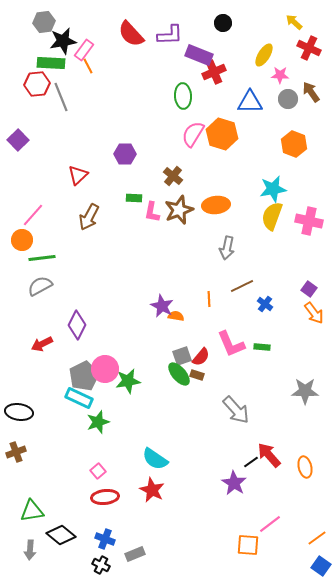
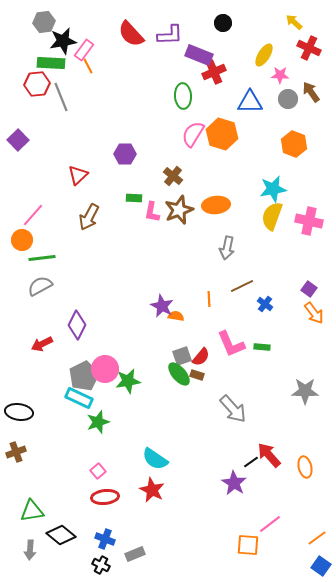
gray arrow at (236, 410): moved 3 px left, 1 px up
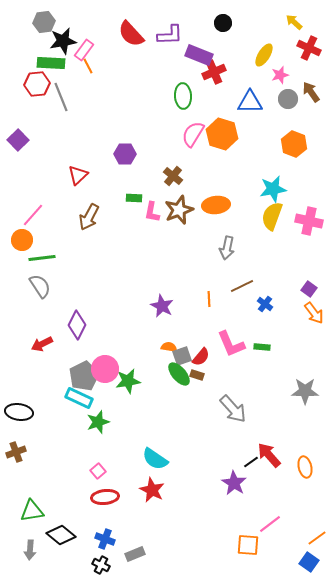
pink star at (280, 75): rotated 18 degrees counterclockwise
gray semicircle at (40, 286): rotated 85 degrees clockwise
orange semicircle at (176, 316): moved 7 px left, 31 px down
blue square at (321, 566): moved 12 px left, 4 px up
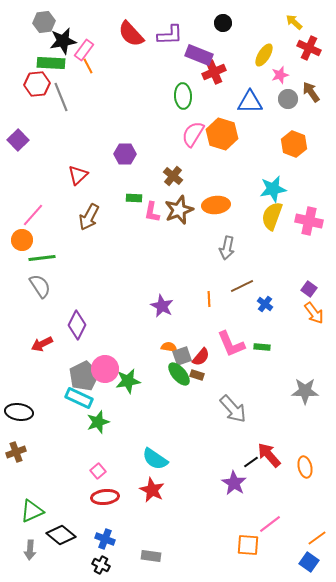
green triangle at (32, 511): rotated 15 degrees counterclockwise
gray rectangle at (135, 554): moved 16 px right, 2 px down; rotated 30 degrees clockwise
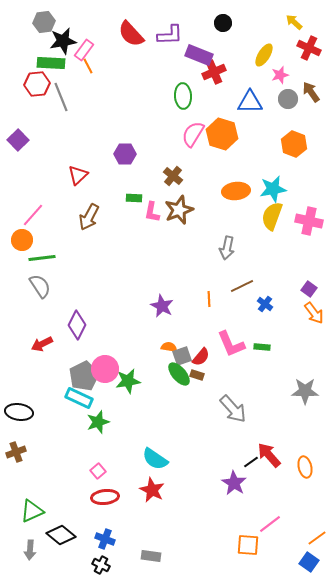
orange ellipse at (216, 205): moved 20 px right, 14 px up
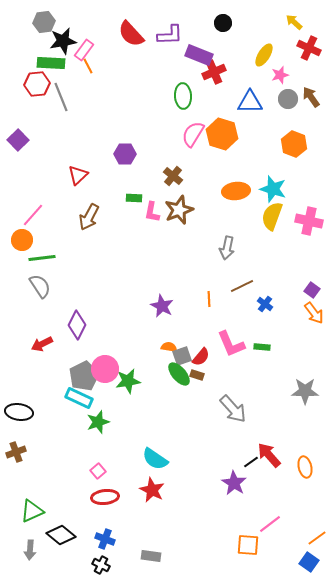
brown arrow at (311, 92): moved 5 px down
cyan star at (273, 189): rotated 28 degrees clockwise
purple square at (309, 289): moved 3 px right, 1 px down
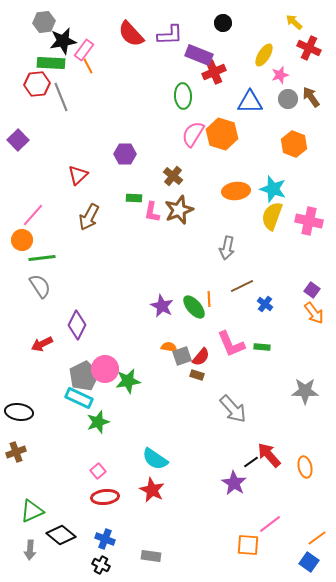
green ellipse at (179, 374): moved 15 px right, 67 px up
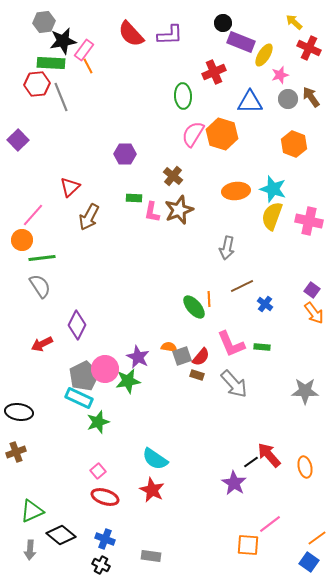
purple rectangle at (199, 55): moved 42 px right, 13 px up
red triangle at (78, 175): moved 8 px left, 12 px down
purple star at (162, 306): moved 24 px left, 51 px down
gray arrow at (233, 409): moved 1 px right, 25 px up
red ellipse at (105, 497): rotated 24 degrees clockwise
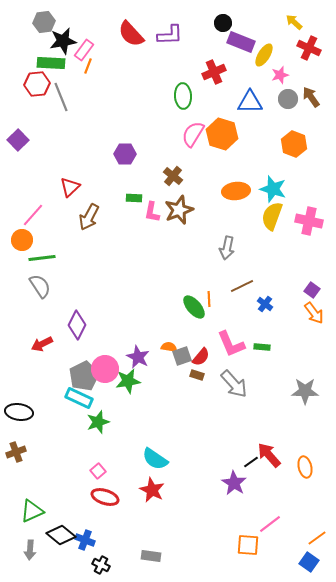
orange line at (88, 66): rotated 49 degrees clockwise
blue cross at (105, 539): moved 20 px left, 1 px down
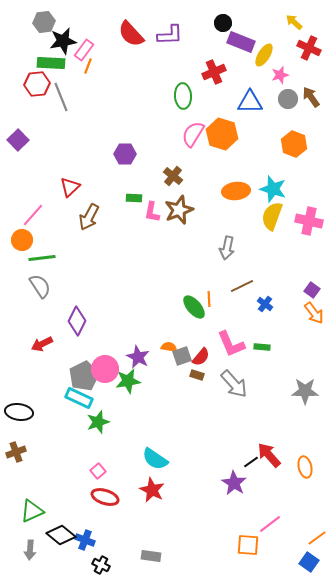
purple diamond at (77, 325): moved 4 px up
